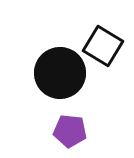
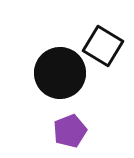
purple pentagon: rotated 28 degrees counterclockwise
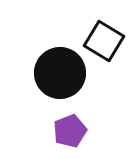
black square: moved 1 px right, 5 px up
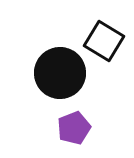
purple pentagon: moved 4 px right, 3 px up
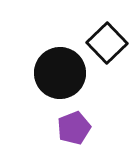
black square: moved 3 px right, 2 px down; rotated 15 degrees clockwise
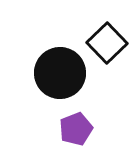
purple pentagon: moved 2 px right, 1 px down
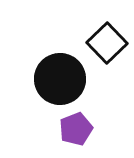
black circle: moved 6 px down
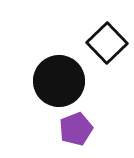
black circle: moved 1 px left, 2 px down
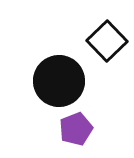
black square: moved 2 px up
